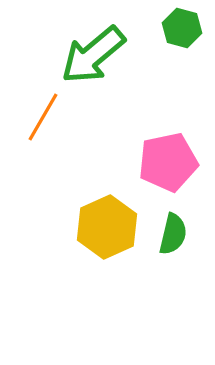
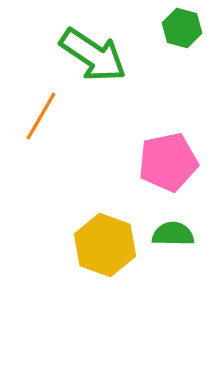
green arrow: rotated 106 degrees counterclockwise
orange line: moved 2 px left, 1 px up
yellow hexagon: moved 2 px left, 18 px down; rotated 16 degrees counterclockwise
green semicircle: rotated 102 degrees counterclockwise
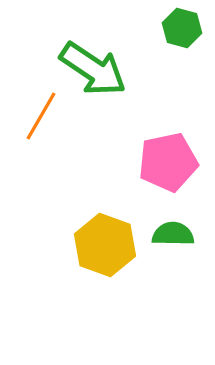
green arrow: moved 14 px down
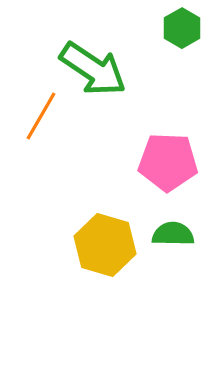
green hexagon: rotated 15 degrees clockwise
pink pentagon: rotated 14 degrees clockwise
yellow hexagon: rotated 4 degrees counterclockwise
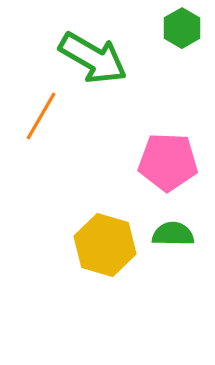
green arrow: moved 11 px up; rotated 4 degrees counterclockwise
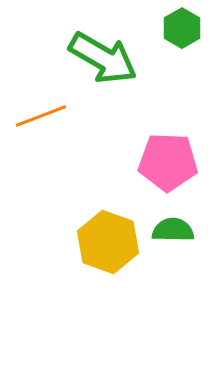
green arrow: moved 10 px right
orange line: rotated 39 degrees clockwise
green semicircle: moved 4 px up
yellow hexagon: moved 3 px right, 3 px up; rotated 4 degrees clockwise
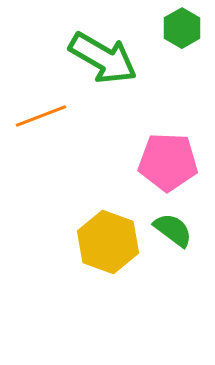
green semicircle: rotated 36 degrees clockwise
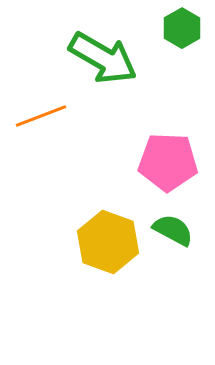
green semicircle: rotated 9 degrees counterclockwise
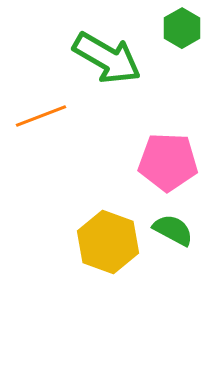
green arrow: moved 4 px right
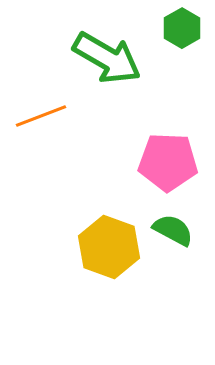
yellow hexagon: moved 1 px right, 5 px down
